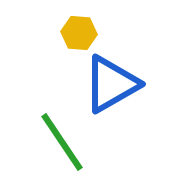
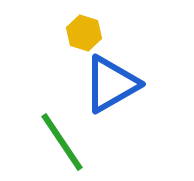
yellow hexagon: moved 5 px right; rotated 12 degrees clockwise
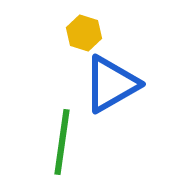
green line: rotated 42 degrees clockwise
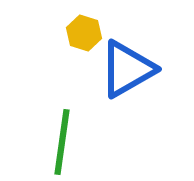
blue triangle: moved 16 px right, 15 px up
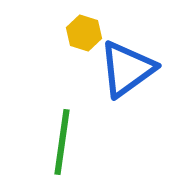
blue triangle: rotated 6 degrees counterclockwise
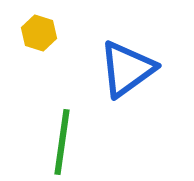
yellow hexagon: moved 45 px left
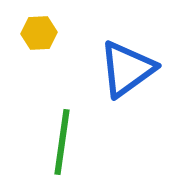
yellow hexagon: rotated 20 degrees counterclockwise
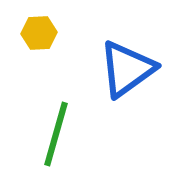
green line: moved 6 px left, 8 px up; rotated 8 degrees clockwise
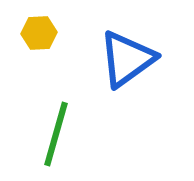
blue triangle: moved 10 px up
